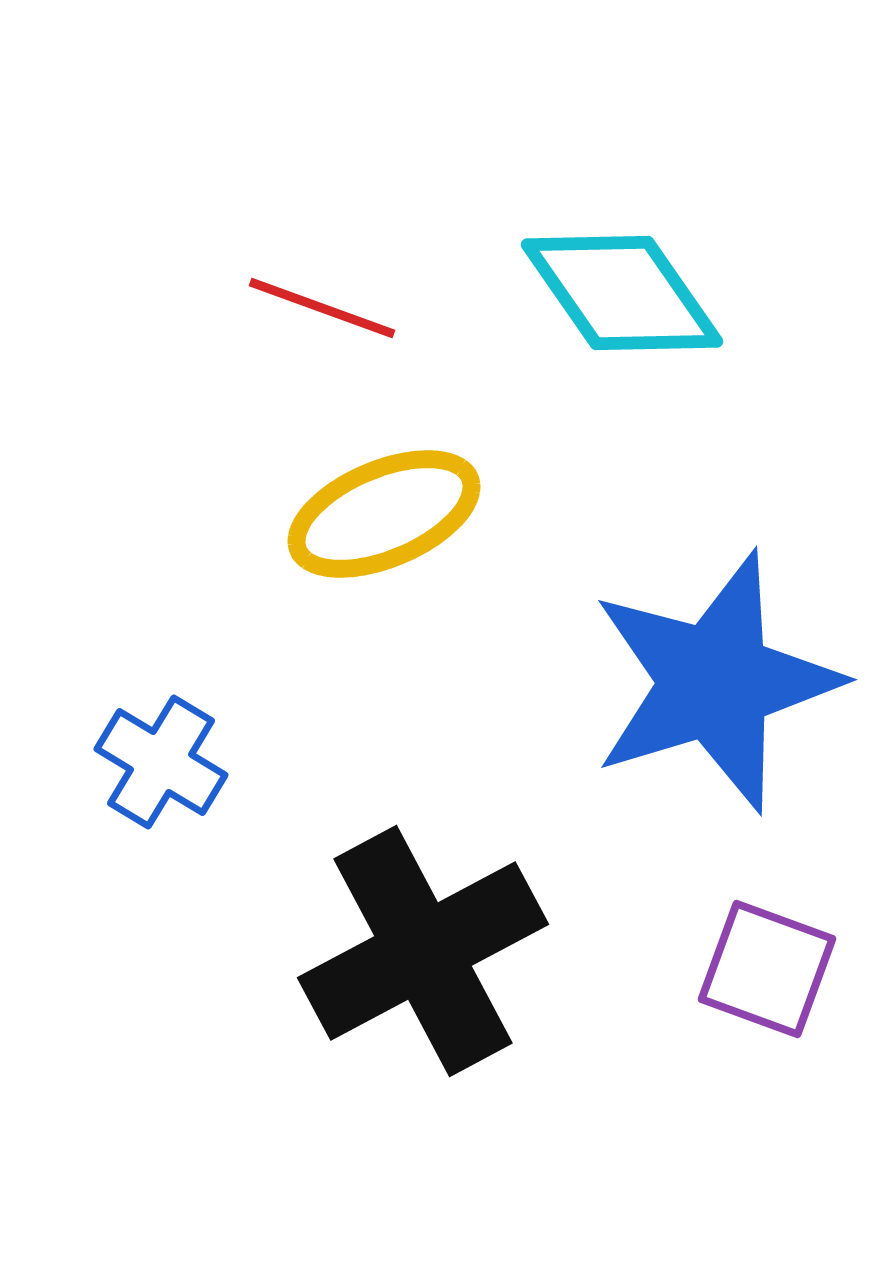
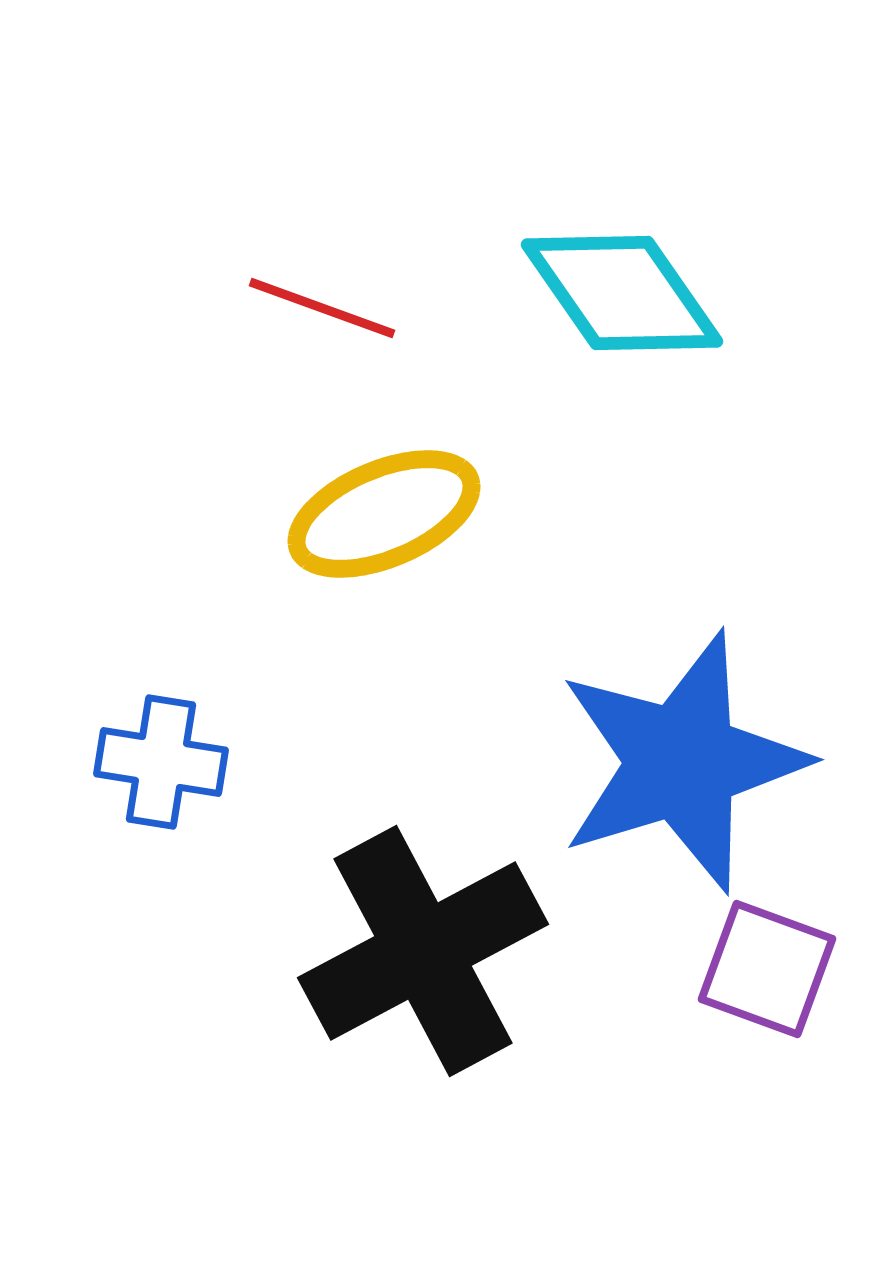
blue star: moved 33 px left, 80 px down
blue cross: rotated 22 degrees counterclockwise
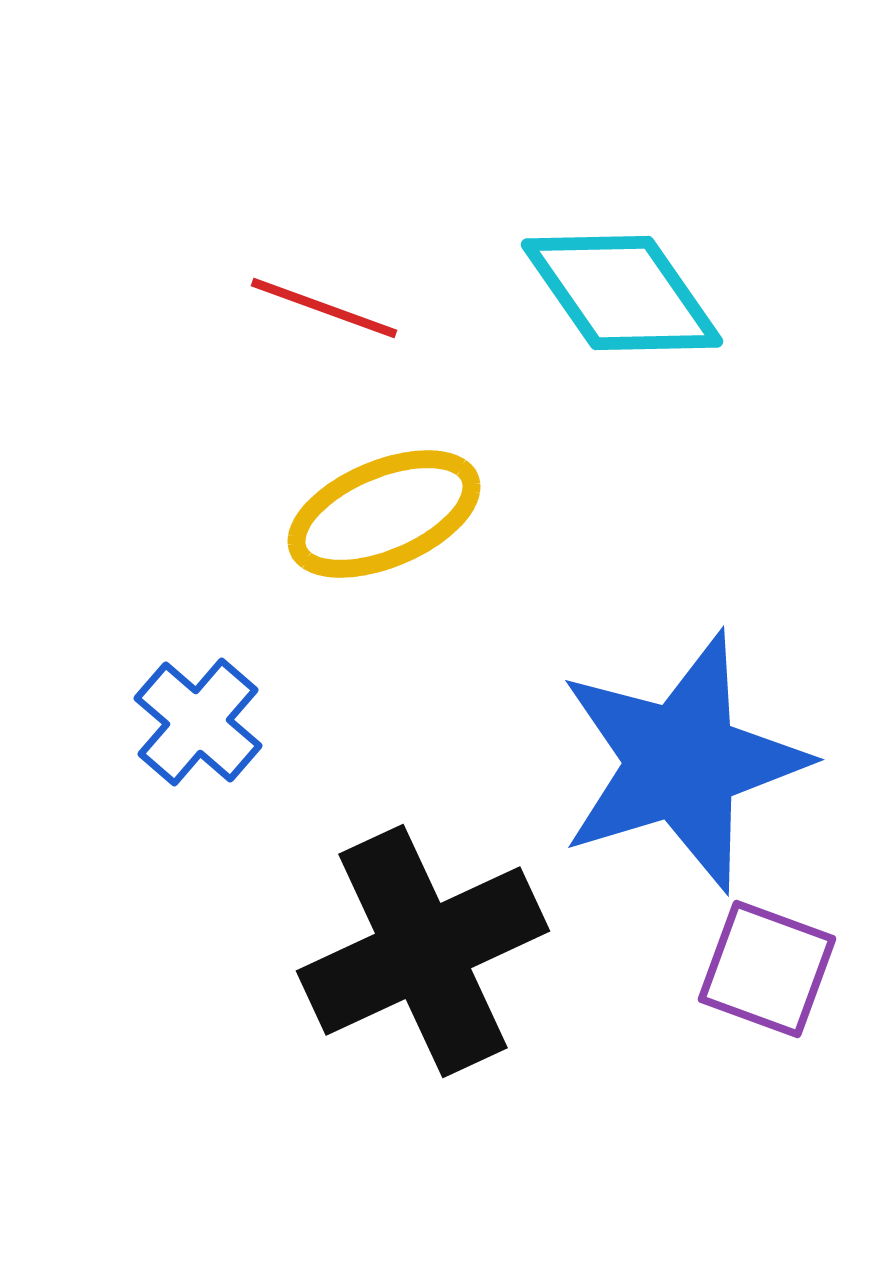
red line: moved 2 px right
blue cross: moved 37 px right, 40 px up; rotated 32 degrees clockwise
black cross: rotated 3 degrees clockwise
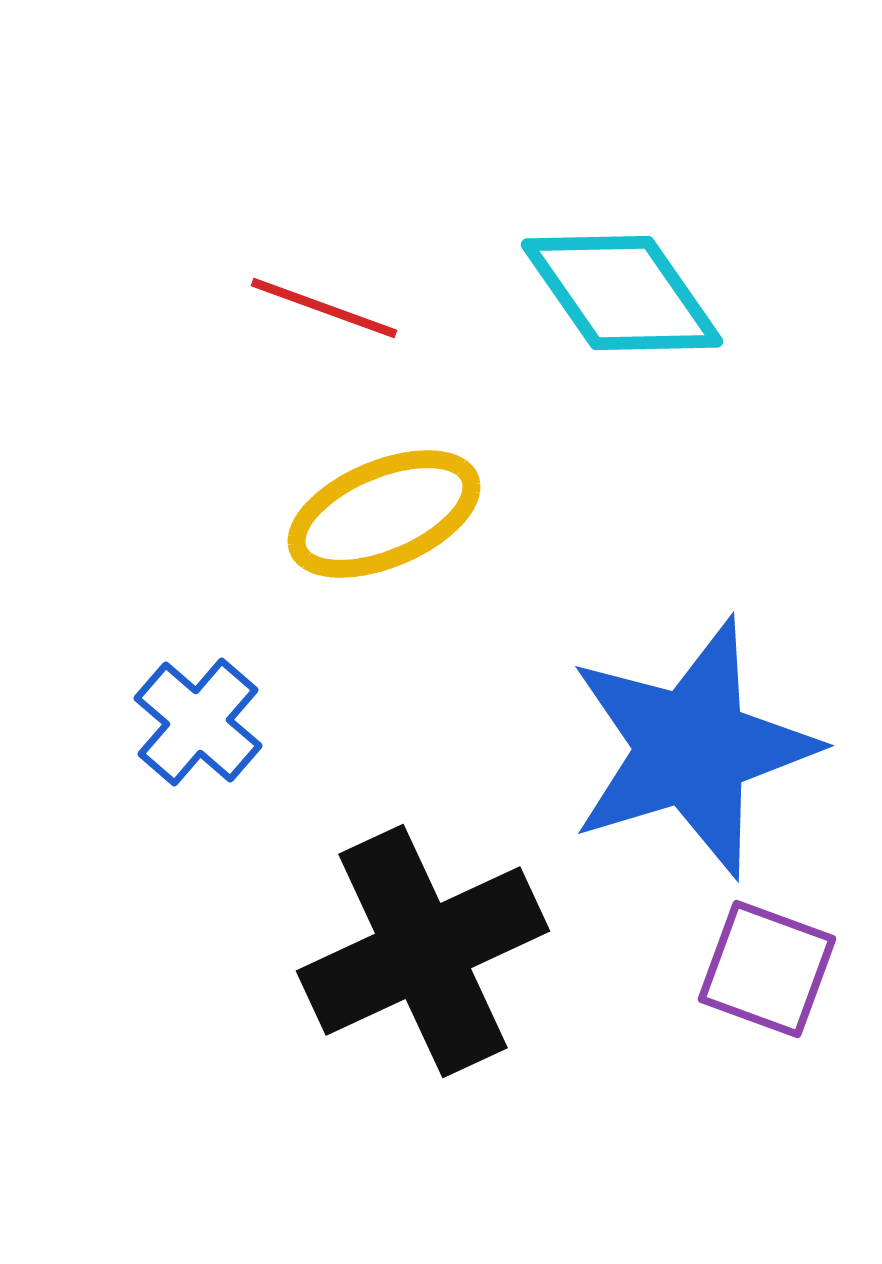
blue star: moved 10 px right, 14 px up
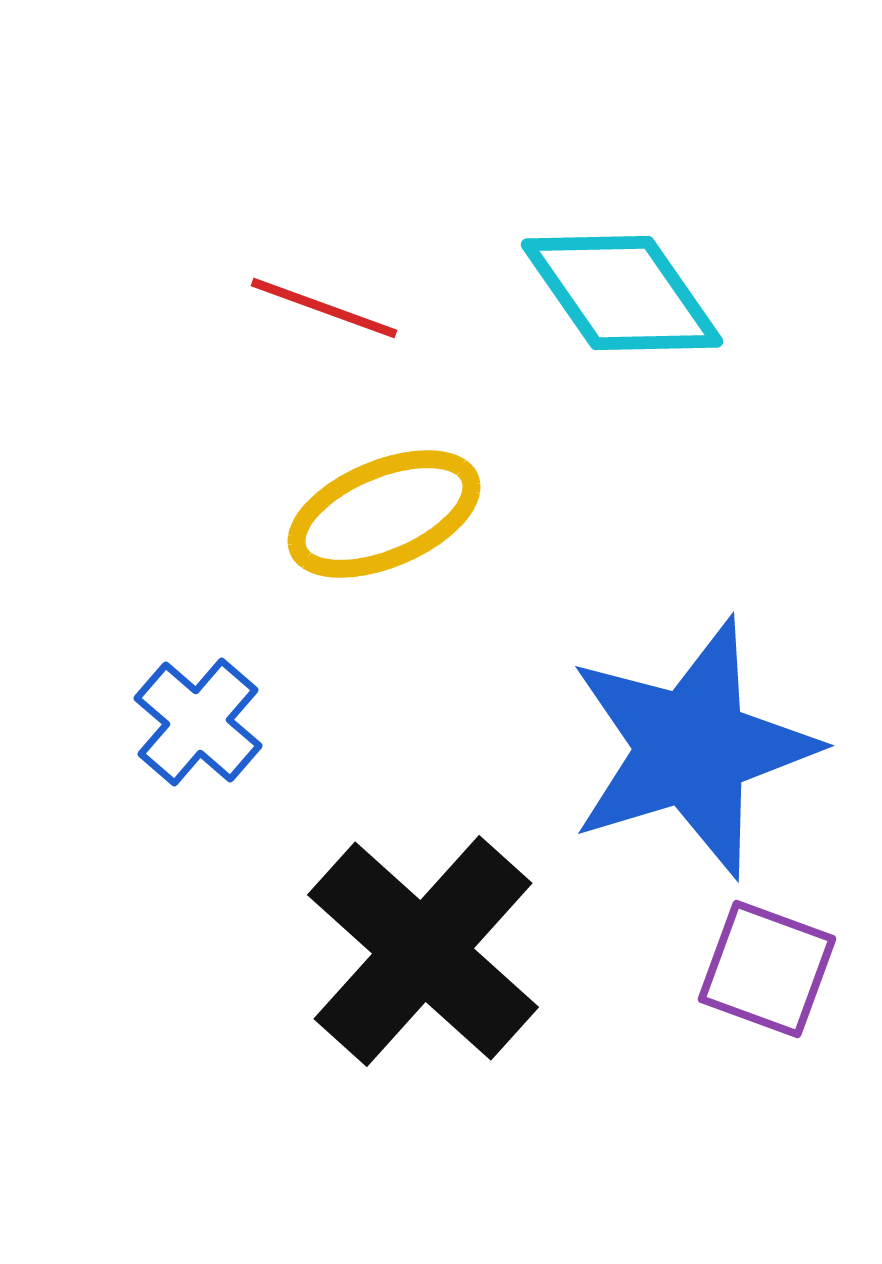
black cross: rotated 23 degrees counterclockwise
